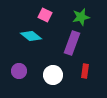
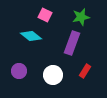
red rectangle: rotated 24 degrees clockwise
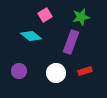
pink square: rotated 32 degrees clockwise
purple rectangle: moved 1 px left, 1 px up
red rectangle: rotated 40 degrees clockwise
white circle: moved 3 px right, 2 px up
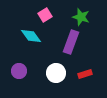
green star: rotated 30 degrees clockwise
cyan diamond: rotated 15 degrees clockwise
red rectangle: moved 3 px down
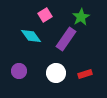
green star: rotated 24 degrees clockwise
purple rectangle: moved 5 px left, 3 px up; rotated 15 degrees clockwise
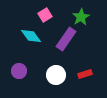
white circle: moved 2 px down
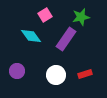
green star: rotated 18 degrees clockwise
purple circle: moved 2 px left
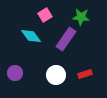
green star: rotated 18 degrees clockwise
purple circle: moved 2 px left, 2 px down
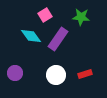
purple rectangle: moved 8 px left
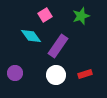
green star: moved 1 px up; rotated 24 degrees counterclockwise
purple rectangle: moved 7 px down
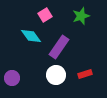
purple rectangle: moved 1 px right, 1 px down
purple circle: moved 3 px left, 5 px down
